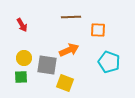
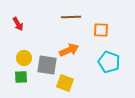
red arrow: moved 4 px left, 1 px up
orange square: moved 3 px right
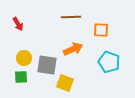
orange arrow: moved 4 px right, 1 px up
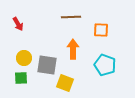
orange arrow: rotated 66 degrees counterclockwise
cyan pentagon: moved 4 px left, 3 px down
green square: moved 1 px down
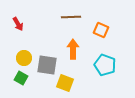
orange square: rotated 21 degrees clockwise
green square: rotated 32 degrees clockwise
